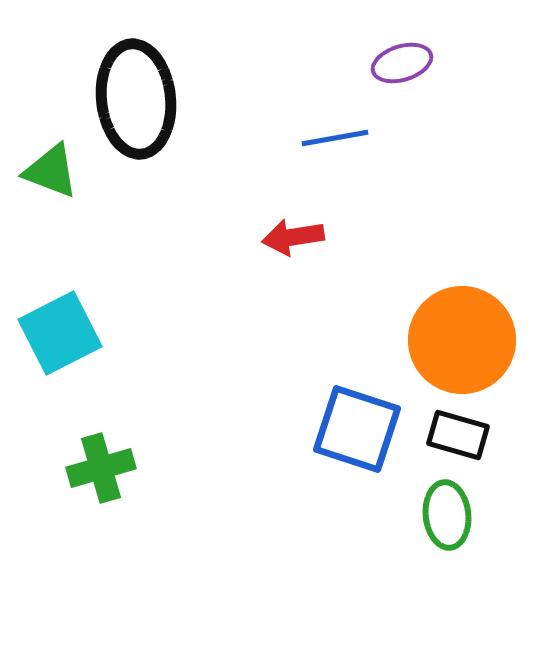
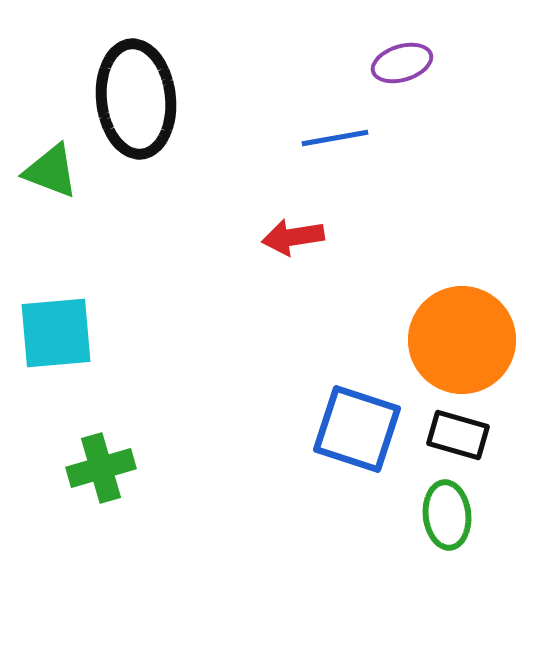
cyan square: moved 4 px left; rotated 22 degrees clockwise
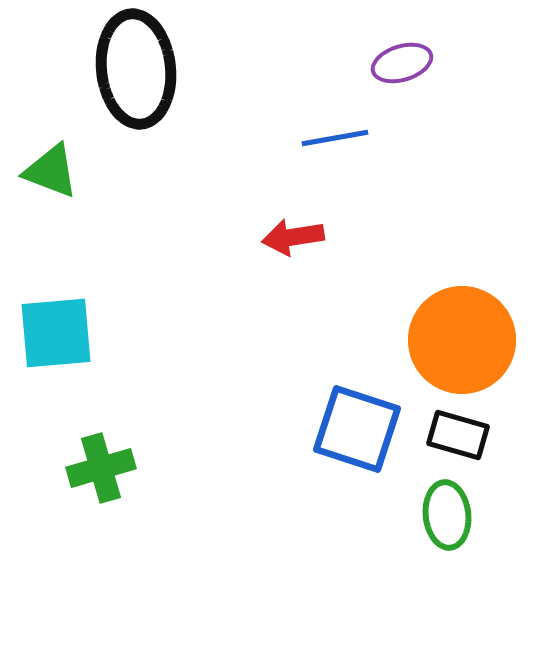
black ellipse: moved 30 px up
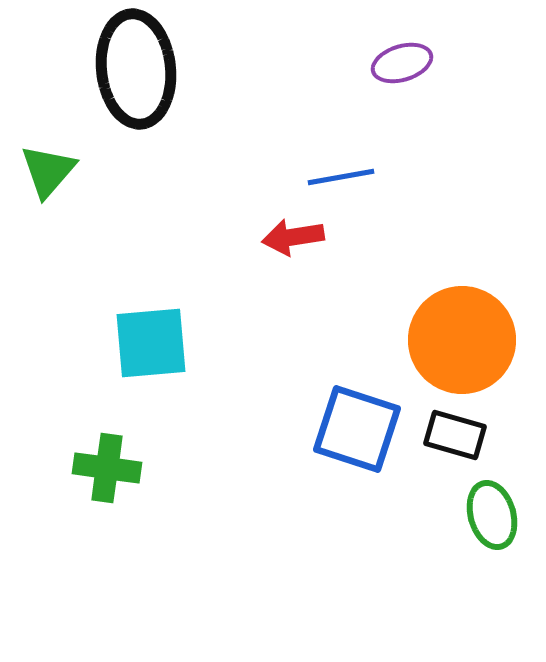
blue line: moved 6 px right, 39 px down
green triangle: moved 3 px left; rotated 50 degrees clockwise
cyan square: moved 95 px right, 10 px down
black rectangle: moved 3 px left
green cross: moved 6 px right; rotated 24 degrees clockwise
green ellipse: moved 45 px right; rotated 10 degrees counterclockwise
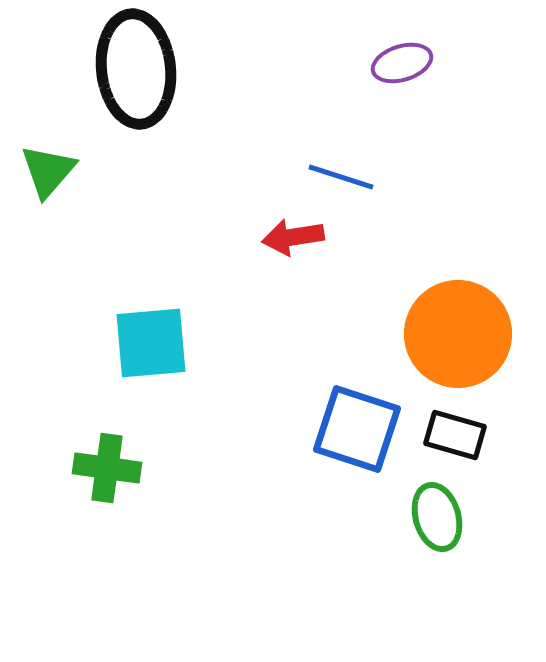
blue line: rotated 28 degrees clockwise
orange circle: moved 4 px left, 6 px up
green ellipse: moved 55 px left, 2 px down
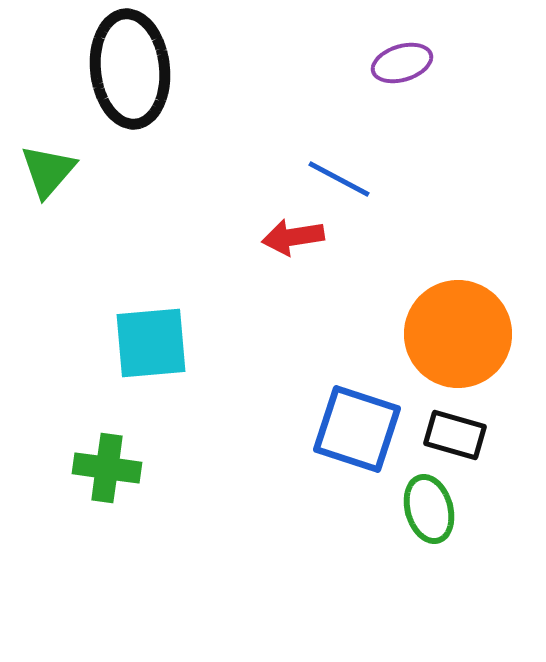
black ellipse: moved 6 px left
blue line: moved 2 px left, 2 px down; rotated 10 degrees clockwise
green ellipse: moved 8 px left, 8 px up
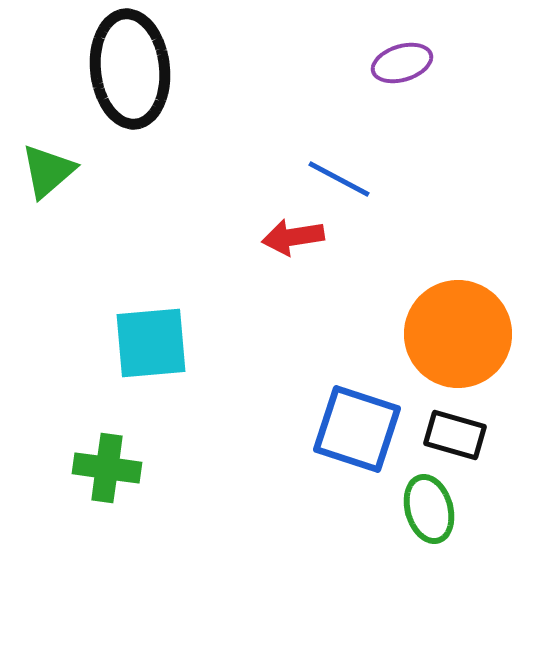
green triangle: rotated 8 degrees clockwise
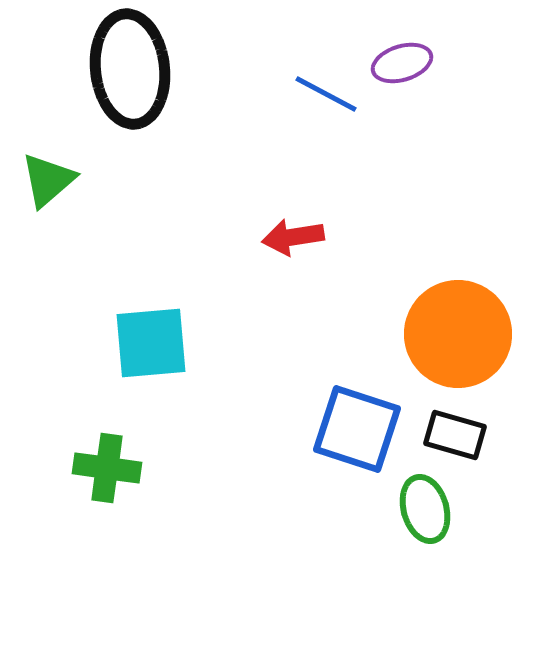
green triangle: moved 9 px down
blue line: moved 13 px left, 85 px up
green ellipse: moved 4 px left
